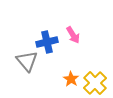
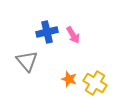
blue cross: moved 10 px up
orange star: moved 2 px left; rotated 14 degrees counterclockwise
yellow cross: rotated 15 degrees counterclockwise
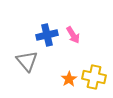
blue cross: moved 3 px down
orange star: rotated 21 degrees clockwise
yellow cross: moved 1 px left, 6 px up; rotated 20 degrees counterclockwise
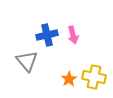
pink arrow: rotated 18 degrees clockwise
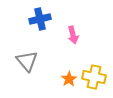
blue cross: moved 7 px left, 16 px up
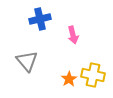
yellow cross: moved 1 px left, 2 px up
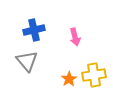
blue cross: moved 6 px left, 11 px down
pink arrow: moved 2 px right, 2 px down
yellow cross: moved 1 px right; rotated 20 degrees counterclockwise
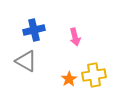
gray triangle: moved 1 px left; rotated 20 degrees counterclockwise
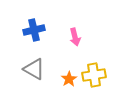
gray triangle: moved 8 px right, 8 px down
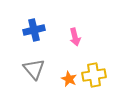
gray triangle: rotated 20 degrees clockwise
orange star: rotated 14 degrees counterclockwise
